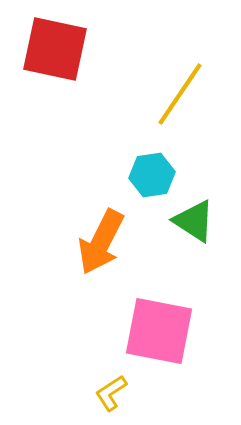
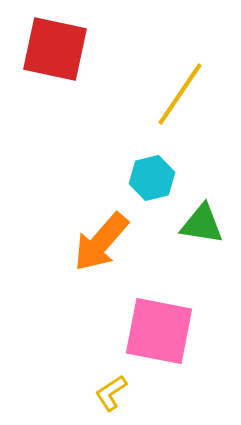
cyan hexagon: moved 3 px down; rotated 6 degrees counterclockwise
green triangle: moved 8 px right, 3 px down; rotated 24 degrees counterclockwise
orange arrow: rotated 14 degrees clockwise
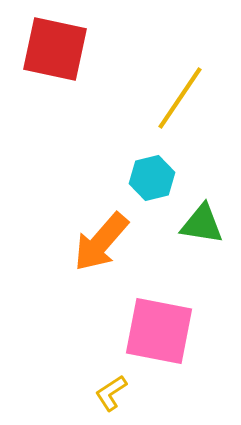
yellow line: moved 4 px down
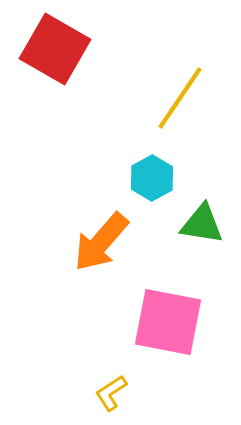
red square: rotated 18 degrees clockwise
cyan hexagon: rotated 15 degrees counterclockwise
pink square: moved 9 px right, 9 px up
